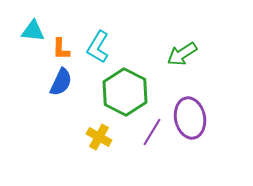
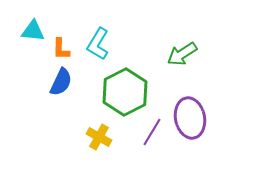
cyan L-shape: moved 3 px up
green hexagon: rotated 6 degrees clockwise
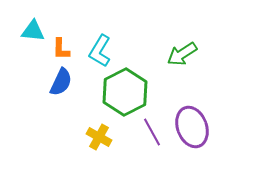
cyan L-shape: moved 2 px right, 7 px down
purple ellipse: moved 2 px right, 9 px down; rotated 9 degrees counterclockwise
purple line: rotated 60 degrees counterclockwise
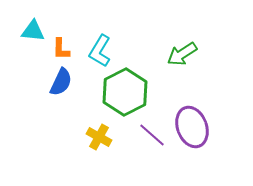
purple line: moved 3 px down; rotated 20 degrees counterclockwise
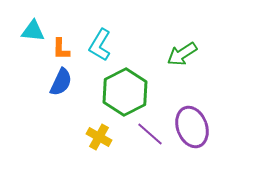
cyan L-shape: moved 6 px up
purple line: moved 2 px left, 1 px up
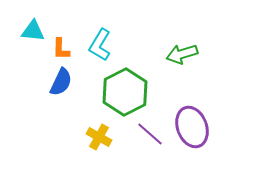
green arrow: rotated 16 degrees clockwise
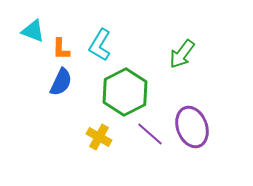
cyan triangle: rotated 15 degrees clockwise
green arrow: rotated 36 degrees counterclockwise
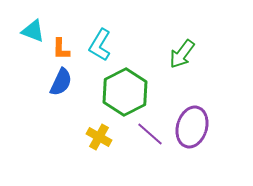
purple ellipse: rotated 36 degrees clockwise
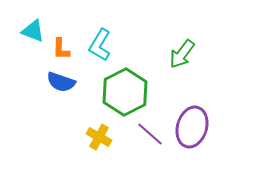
blue semicircle: rotated 84 degrees clockwise
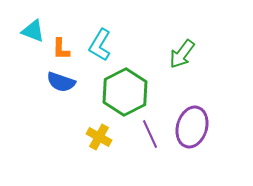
purple line: rotated 24 degrees clockwise
